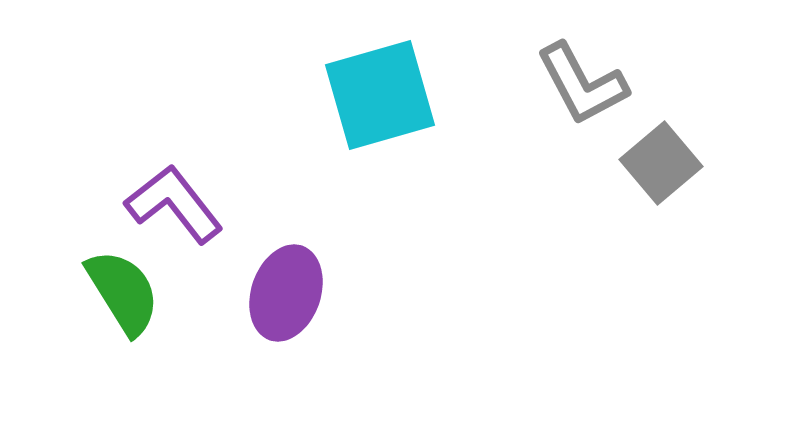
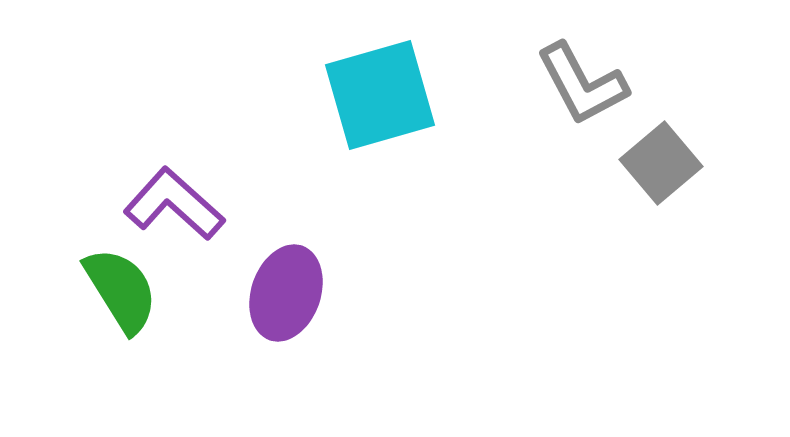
purple L-shape: rotated 10 degrees counterclockwise
green semicircle: moved 2 px left, 2 px up
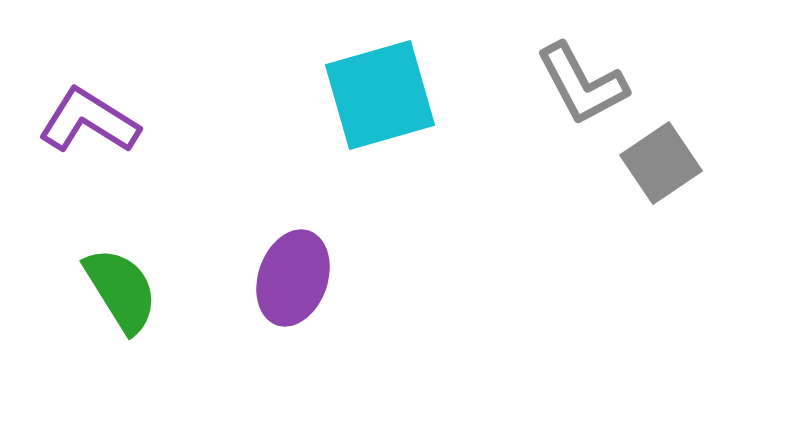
gray square: rotated 6 degrees clockwise
purple L-shape: moved 85 px left, 83 px up; rotated 10 degrees counterclockwise
purple ellipse: moved 7 px right, 15 px up
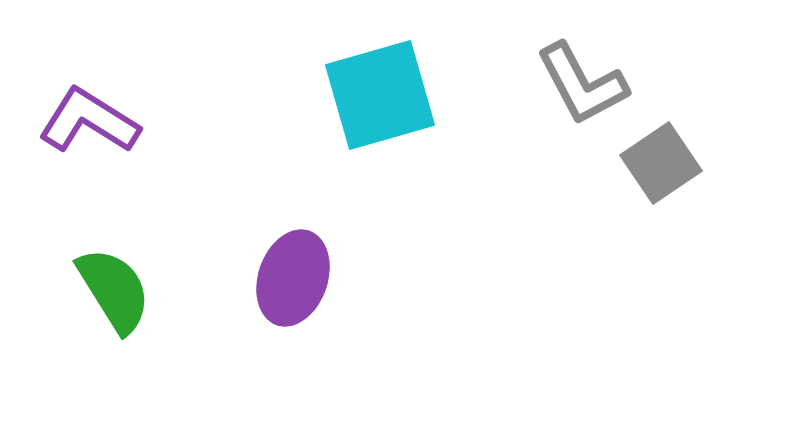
green semicircle: moved 7 px left
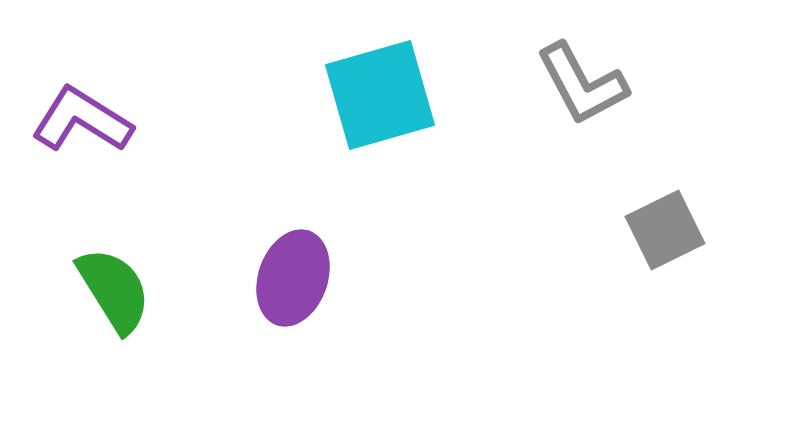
purple L-shape: moved 7 px left, 1 px up
gray square: moved 4 px right, 67 px down; rotated 8 degrees clockwise
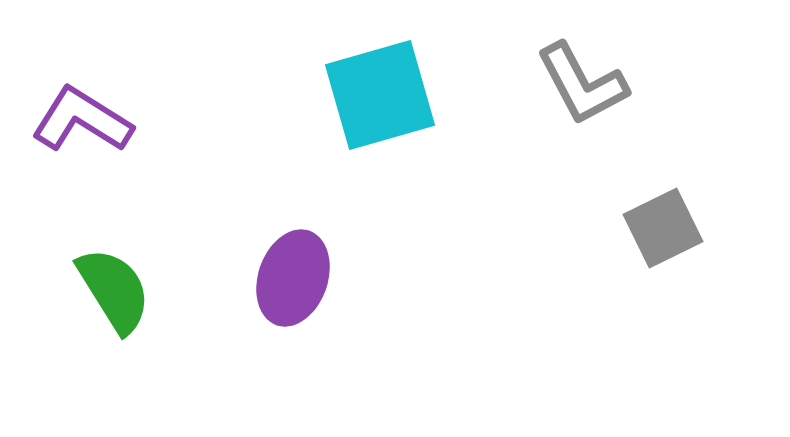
gray square: moved 2 px left, 2 px up
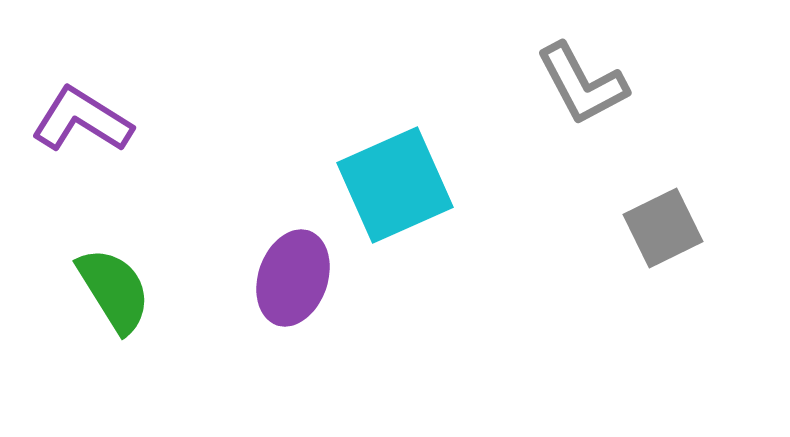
cyan square: moved 15 px right, 90 px down; rotated 8 degrees counterclockwise
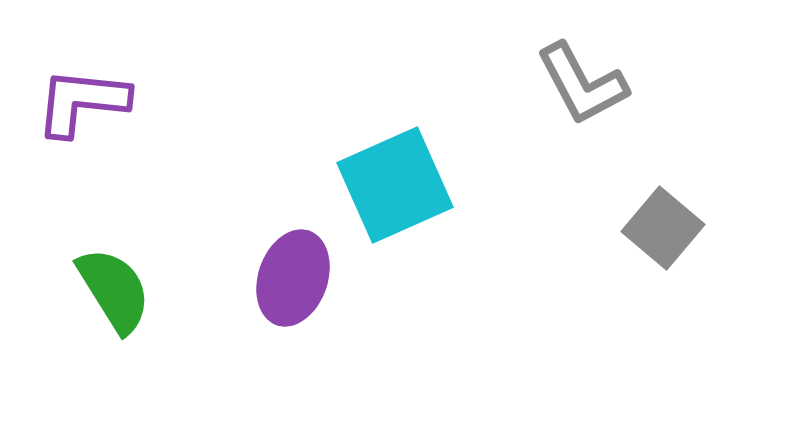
purple L-shape: moved 18 px up; rotated 26 degrees counterclockwise
gray square: rotated 24 degrees counterclockwise
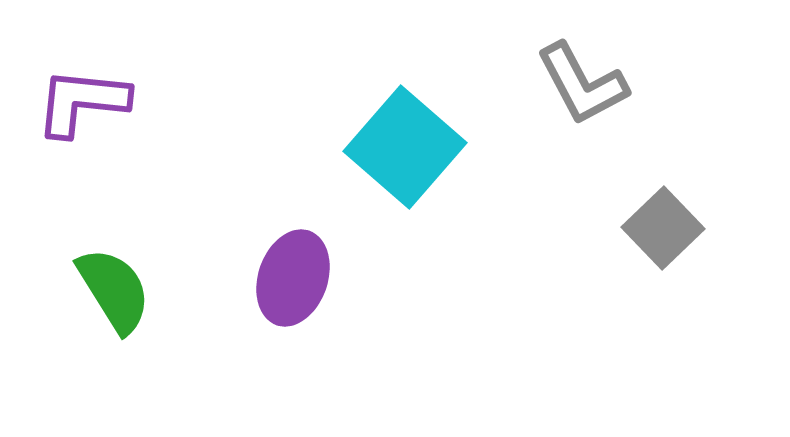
cyan square: moved 10 px right, 38 px up; rotated 25 degrees counterclockwise
gray square: rotated 6 degrees clockwise
